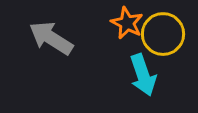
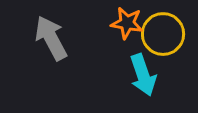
orange star: rotated 16 degrees counterclockwise
gray arrow: rotated 30 degrees clockwise
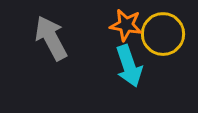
orange star: moved 1 px left, 2 px down
cyan arrow: moved 14 px left, 9 px up
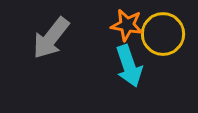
orange star: moved 1 px right
gray arrow: rotated 114 degrees counterclockwise
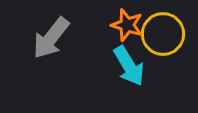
orange star: rotated 8 degrees clockwise
cyan arrow: rotated 12 degrees counterclockwise
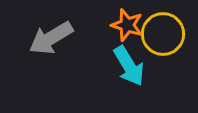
gray arrow: rotated 21 degrees clockwise
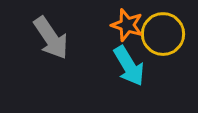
gray arrow: rotated 93 degrees counterclockwise
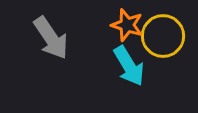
yellow circle: moved 2 px down
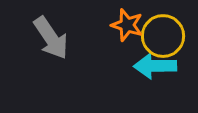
cyan arrow: moved 26 px right; rotated 120 degrees clockwise
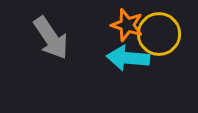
yellow circle: moved 4 px left, 2 px up
cyan arrow: moved 27 px left, 8 px up; rotated 6 degrees clockwise
